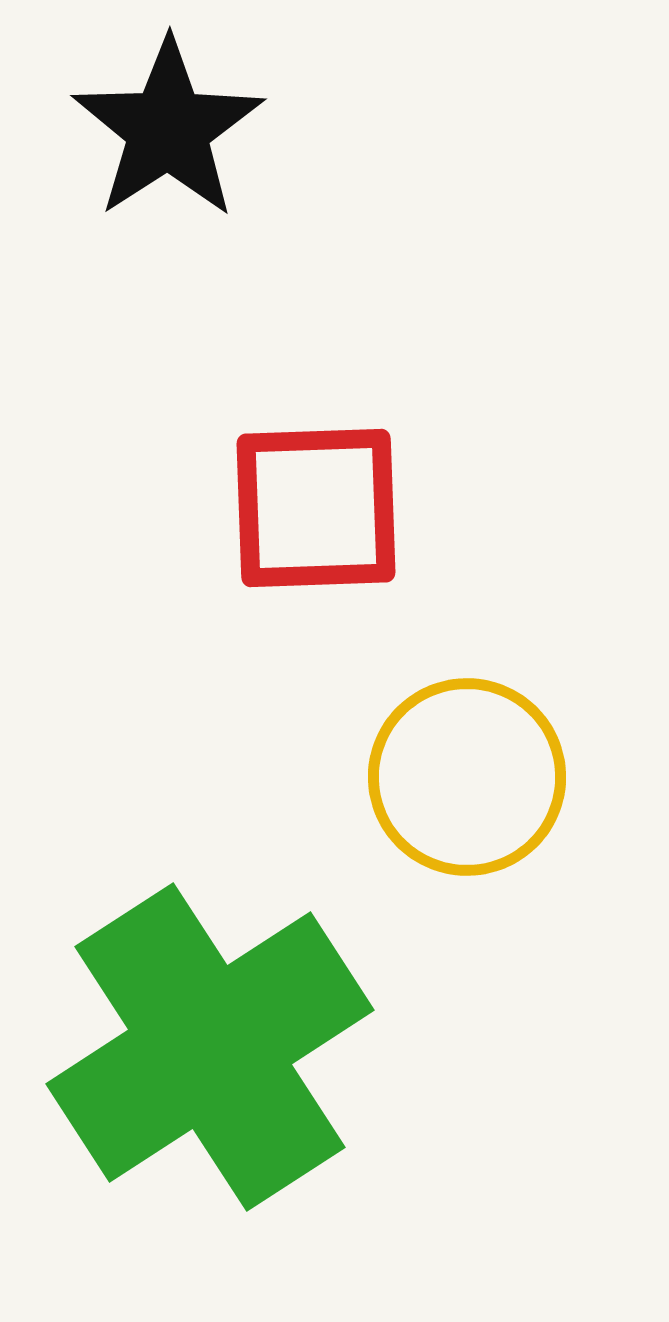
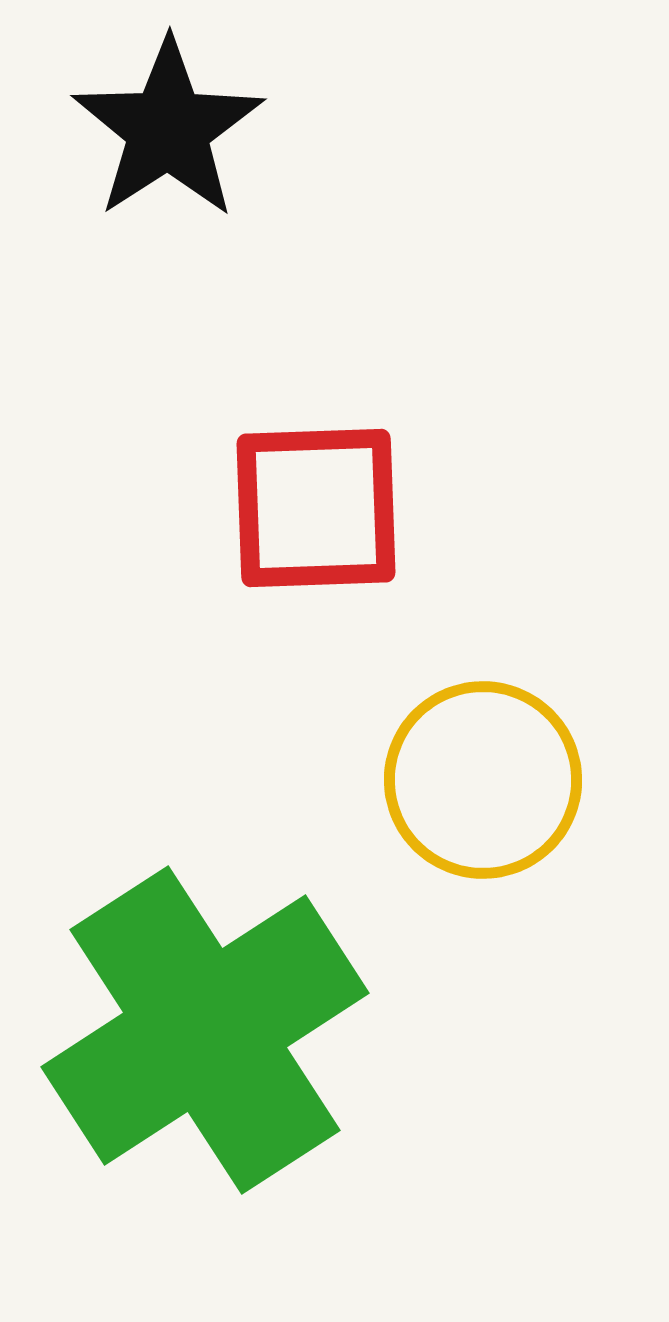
yellow circle: moved 16 px right, 3 px down
green cross: moved 5 px left, 17 px up
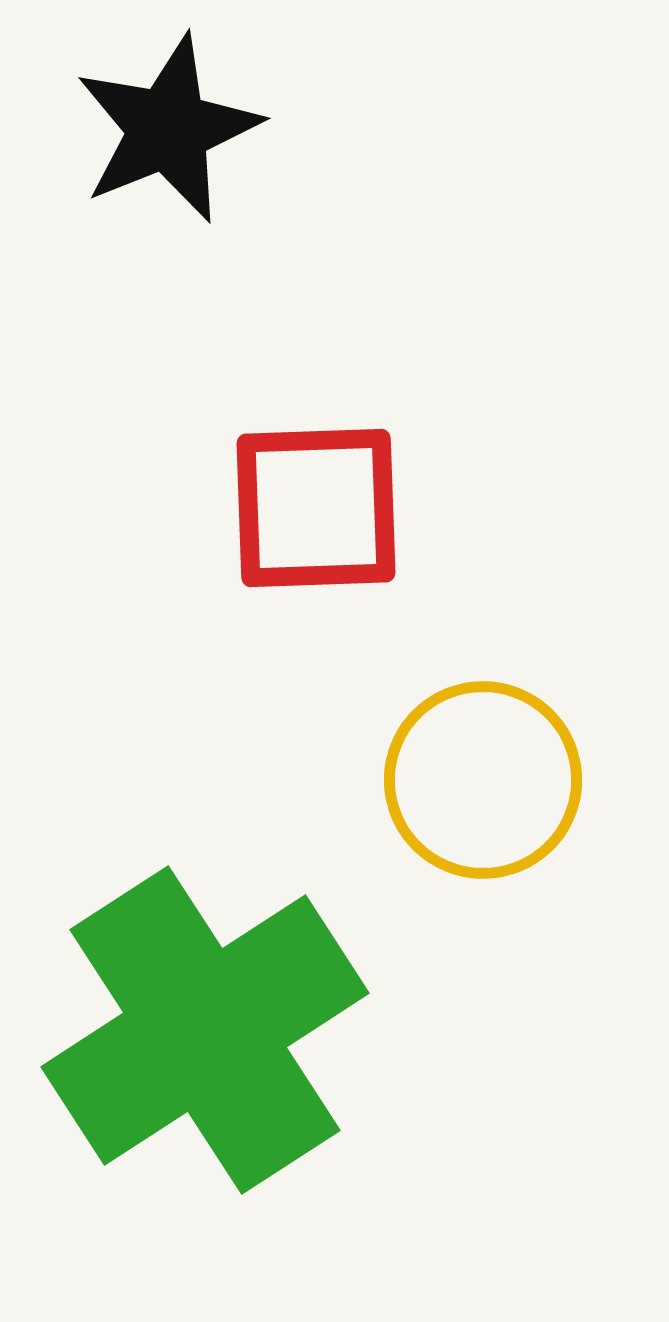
black star: rotated 11 degrees clockwise
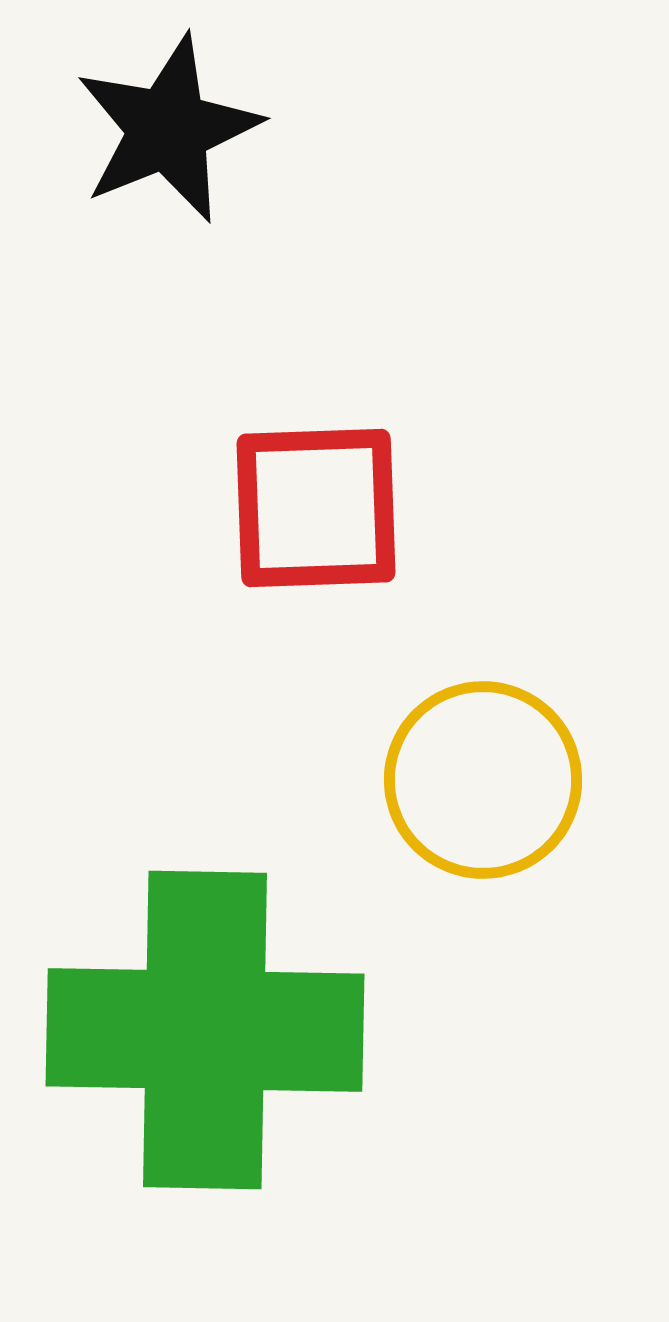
green cross: rotated 34 degrees clockwise
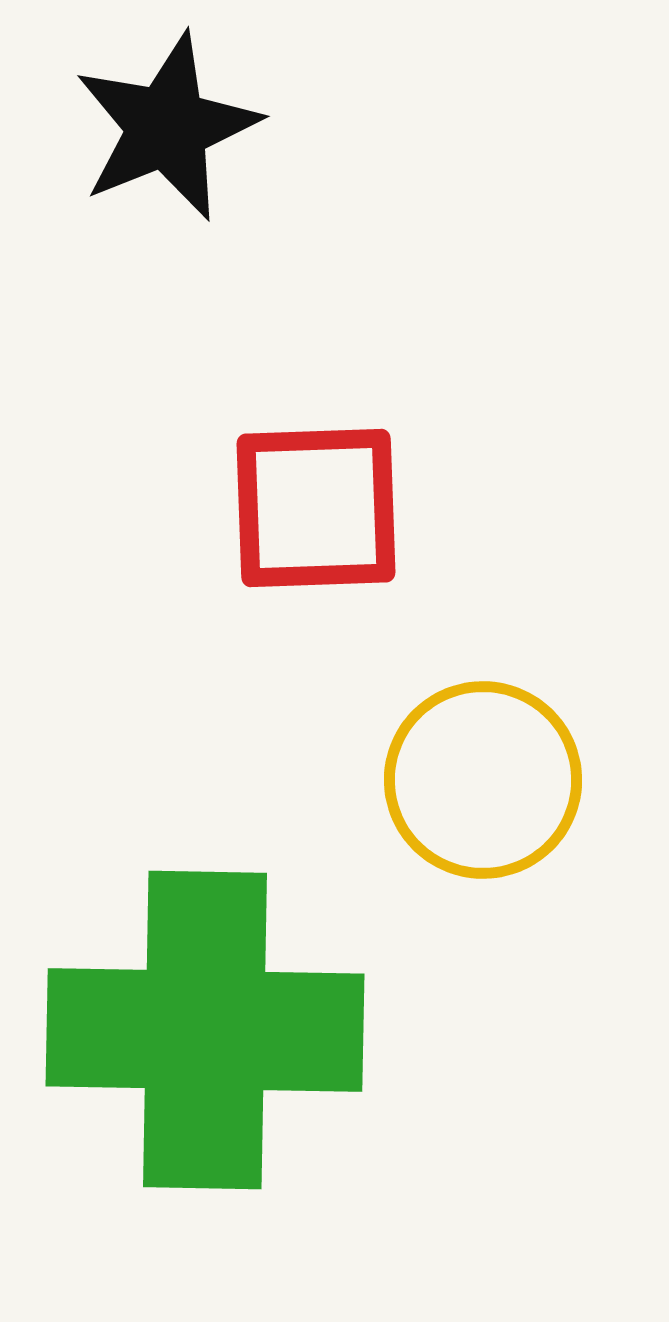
black star: moved 1 px left, 2 px up
